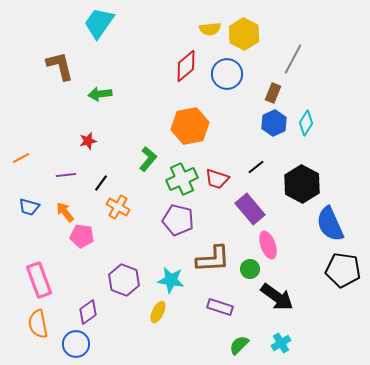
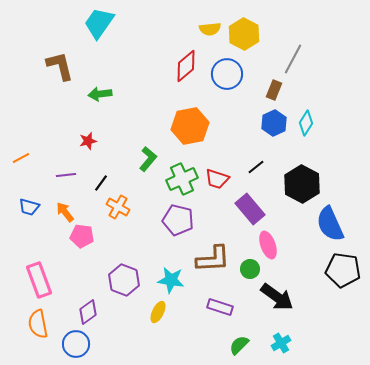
brown rectangle at (273, 93): moved 1 px right, 3 px up
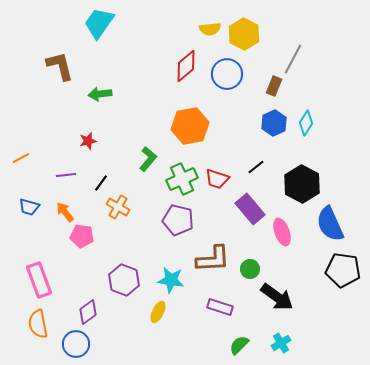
brown rectangle at (274, 90): moved 4 px up
pink ellipse at (268, 245): moved 14 px right, 13 px up
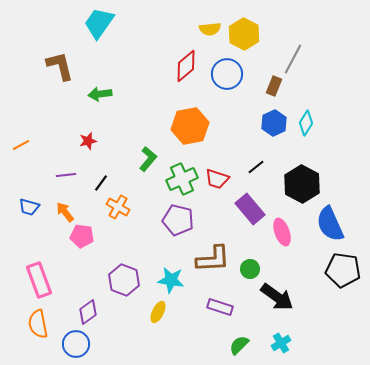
orange line at (21, 158): moved 13 px up
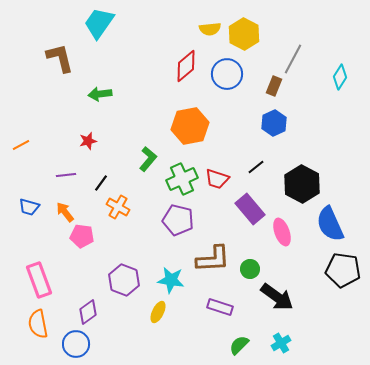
brown L-shape at (60, 66): moved 8 px up
cyan diamond at (306, 123): moved 34 px right, 46 px up
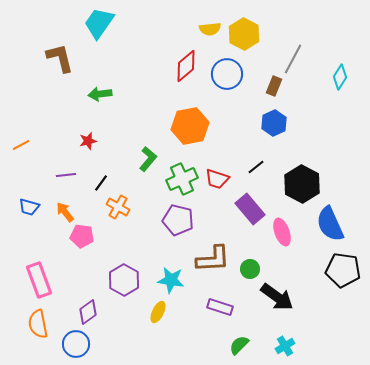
purple hexagon at (124, 280): rotated 8 degrees clockwise
cyan cross at (281, 343): moved 4 px right, 3 px down
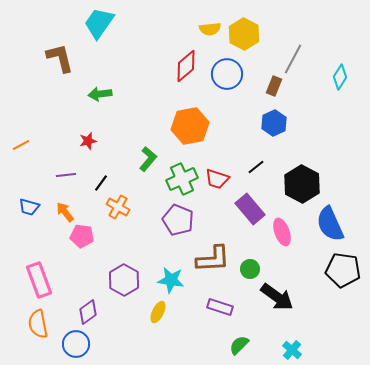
purple pentagon at (178, 220): rotated 8 degrees clockwise
cyan cross at (285, 346): moved 7 px right, 4 px down; rotated 18 degrees counterclockwise
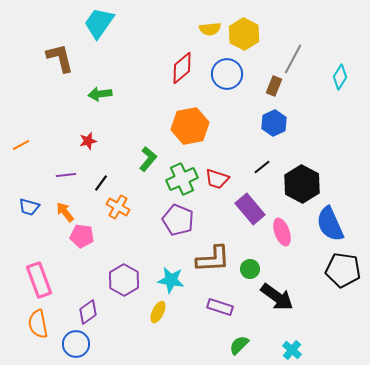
red diamond at (186, 66): moved 4 px left, 2 px down
black line at (256, 167): moved 6 px right
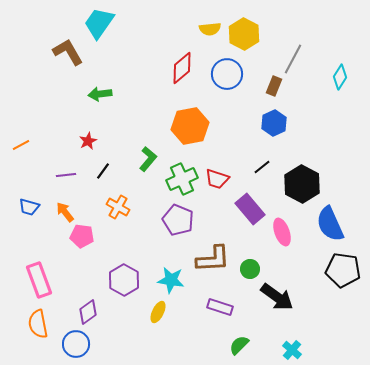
brown L-shape at (60, 58): moved 8 px right, 6 px up; rotated 16 degrees counterclockwise
red star at (88, 141): rotated 12 degrees counterclockwise
black line at (101, 183): moved 2 px right, 12 px up
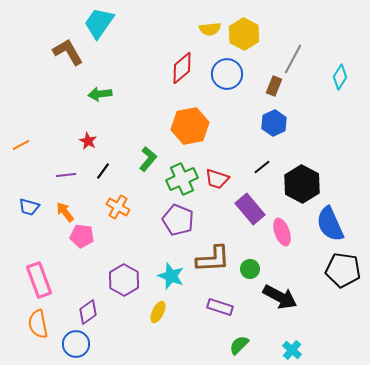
red star at (88, 141): rotated 18 degrees counterclockwise
cyan star at (171, 280): moved 4 px up; rotated 12 degrees clockwise
black arrow at (277, 297): moved 3 px right; rotated 8 degrees counterclockwise
